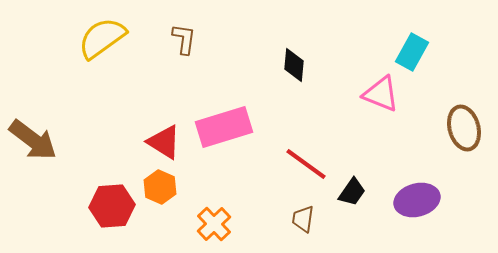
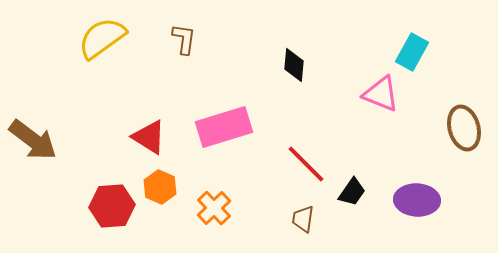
red triangle: moved 15 px left, 5 px up
red line: rotated 9 degrees clockwise
purple ellipse: rotated 18 degrees clockwise
orange cross: moved 16 px up
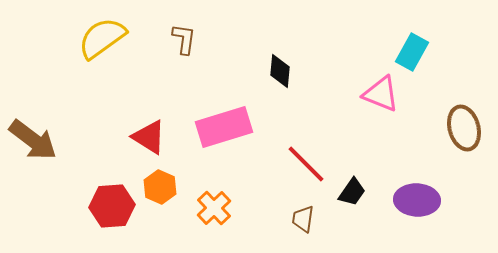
black diamond: moved 14 px left, 6 px down
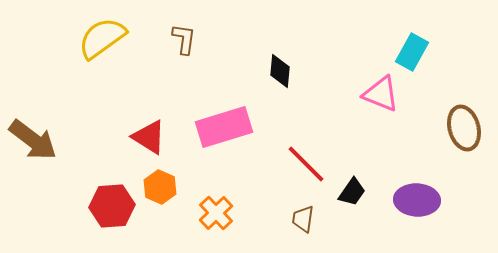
orange cross: moved 2 px right, 5 px down
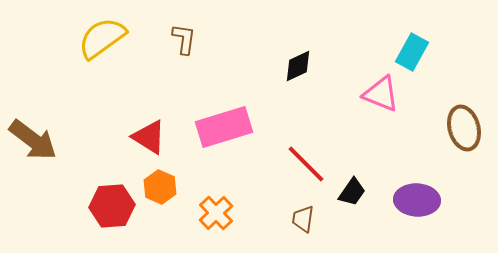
black diamond: moved 18 px right, 5 px up; rotated 60 degrees clockwise
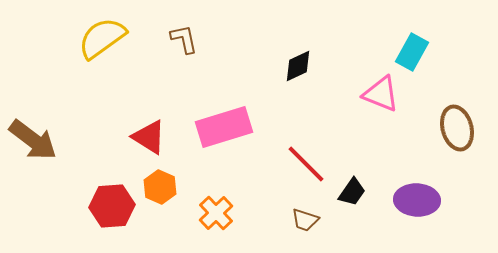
brown L-shape: rotated 20 degrees counterclockwise
brown ellipse: moved 7 px left
brown trapezoid: moved 2 px right, 1 px down; rotated 80 degrees counterclockwise
